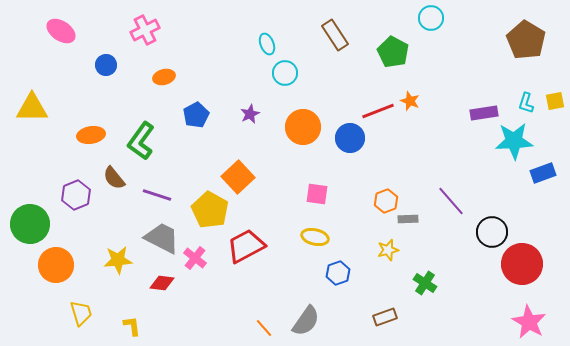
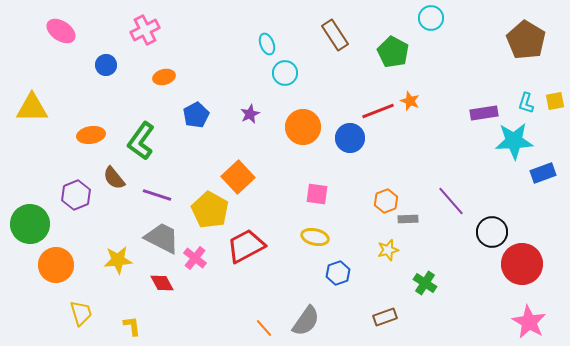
red diamond at (162, 283): rotated 55 degrees clockwise
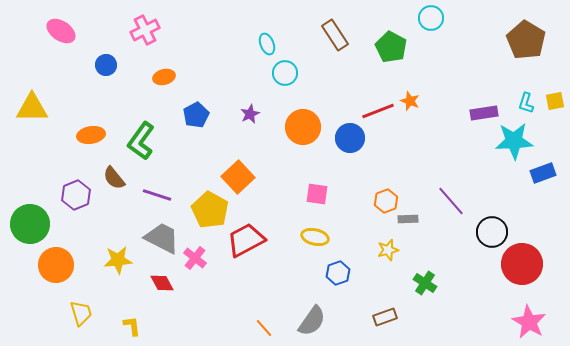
green pentagon at (393, 52): moved 2 px left, 5 px up
red trapezoid at (246, 246): moved 6 px up
gray semicircle at (306, 321): moved 6 px right
